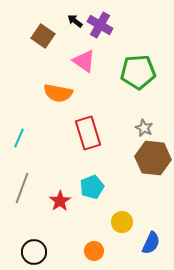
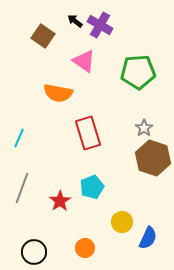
gray star: rotated 12 degrees clockwise
brown hexagon: rotated 12 degrees clockwise
blue semicircle: moved 3 px left, 5 px up
orange circle: moved 9 px left, 3 px up
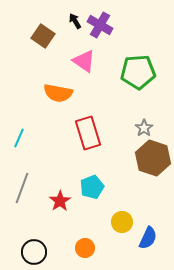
black arrow: rotated 21 degrees clockwise
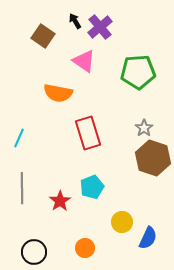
purple cross: moved 2 px down; rotated 20 degrees clockwise
gray line: rotated 20 degrees counterclockwise
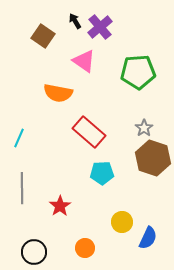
red rectangle: moved 1 px right, 1 px up; rotated 32 degrees counterclockwise
cyan pentagon: moved 10 px right, 14 px up; rotated 20 degrees clockwise
red star: moved 5 px down
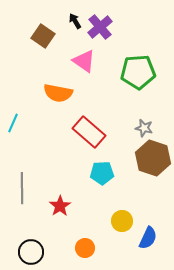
gray star: rotated 24 degrees counterclockwise
cyan line: moved 6 px left, 15 px up
yellow circle: moved 1 px up
black circle: moved 3 px left
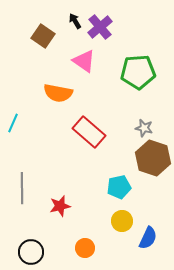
cyan pentagon: moved 17 px right, 14 px down; rotated 10 degrees counterclockwise
red star: rotated 20 degrees clockwise
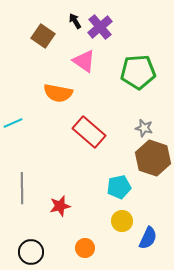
cyan line: rotated 42 degrees clockwise
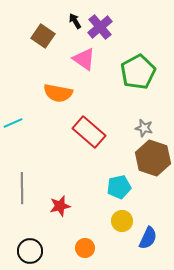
pink triangle: moved 2 px up
green pentagon: rotated 24 degrees counterclockwise
black circle: moved 1 px left, 1 px up
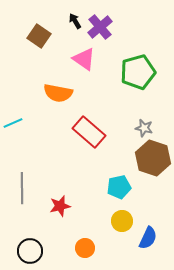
brown square: moved 4 px left
green pentagon: rotated 12 degrees clockwise
